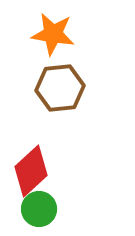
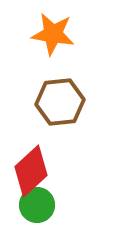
brown hexagon: moved 14 px down
green circle: moved 2 px left, 4 px up
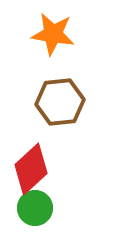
red diamond: moved 2 px up
green circle: moved 2 px left, 3 px down
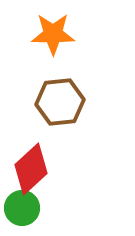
orange star: rotated 9 degrees counterclockwise
green circle: moved 13 px left
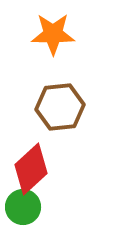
brown hexagon: moved 5 px down
green circle: moved 1 px right, 1 px up
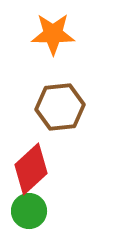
green circle: moved 6 px right, 4 px down
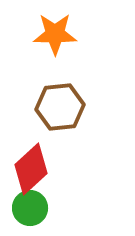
orange star: moved 2 px right
green circle: moved 1 px right, 3 px up
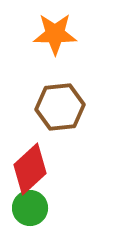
red diamond: moved 1 px left
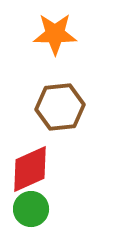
red diamond: rotated 18 degrees clockwise
green circle: moved 1 px right, 1 px down
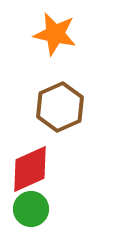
orange star: rotated 12 degrees clockwise
brown hexagon: rotated 18 degrees counterclockwise
